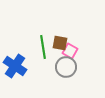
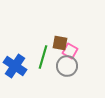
green line: moved 10 px down; rotated 25 degrees clockwise
gray circle: moved 1 px right, 1 px up
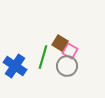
brown square: rotated 21 degrees clockwise
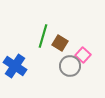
pink square: moved 13 px right, 4 px down; rotated 14 degrees clockwise
green line: moved 21 px up
gray circle: moved 3 px right
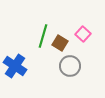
pink square: moved 21 px up
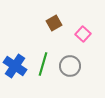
green line: moved 28 px down
brown square: moved 6 px left, 20 px up; rotated 28 degrees clockwise
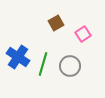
brown square: moved 2 px right
pink square: rotated 14 degrees clockwise
blue cross: moved 3 px right, 9 px up
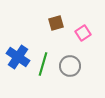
brown square: rotated 14 degrees clockwise
pink square: moved 1 px up
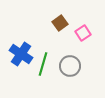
brown square: moved 4 px right; rotated 21 degrees counterclockwise
blue cross: moved 3 px right, 3 px up
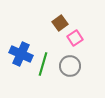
pink square: moved 8 px left, 5 px down
blue cross: rotated 10 degrees counterclockwise
